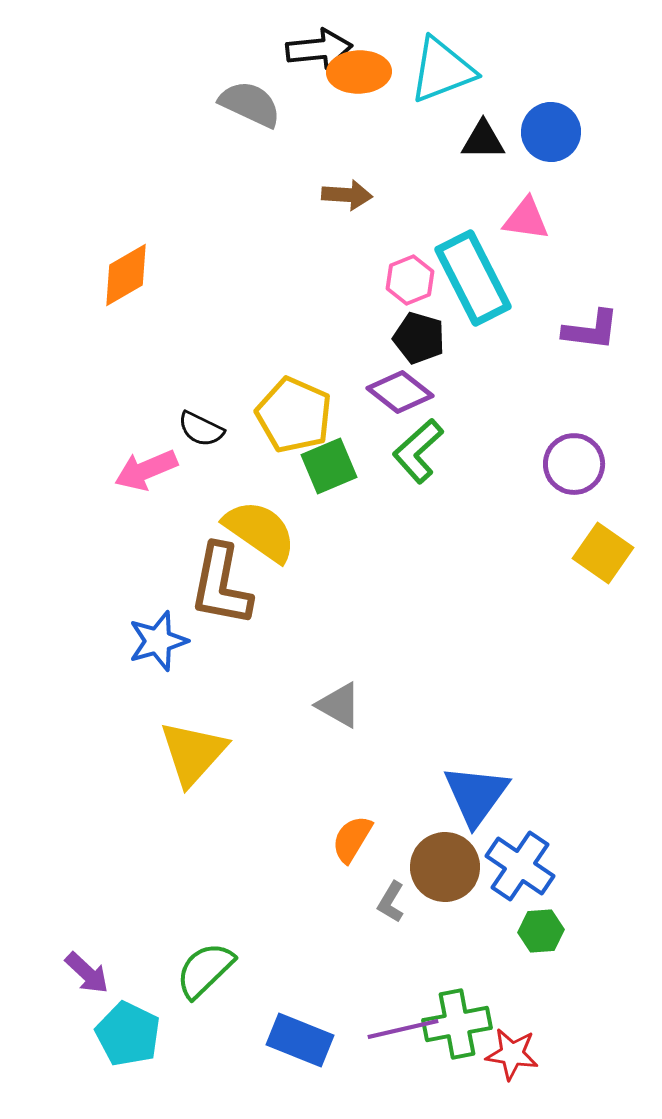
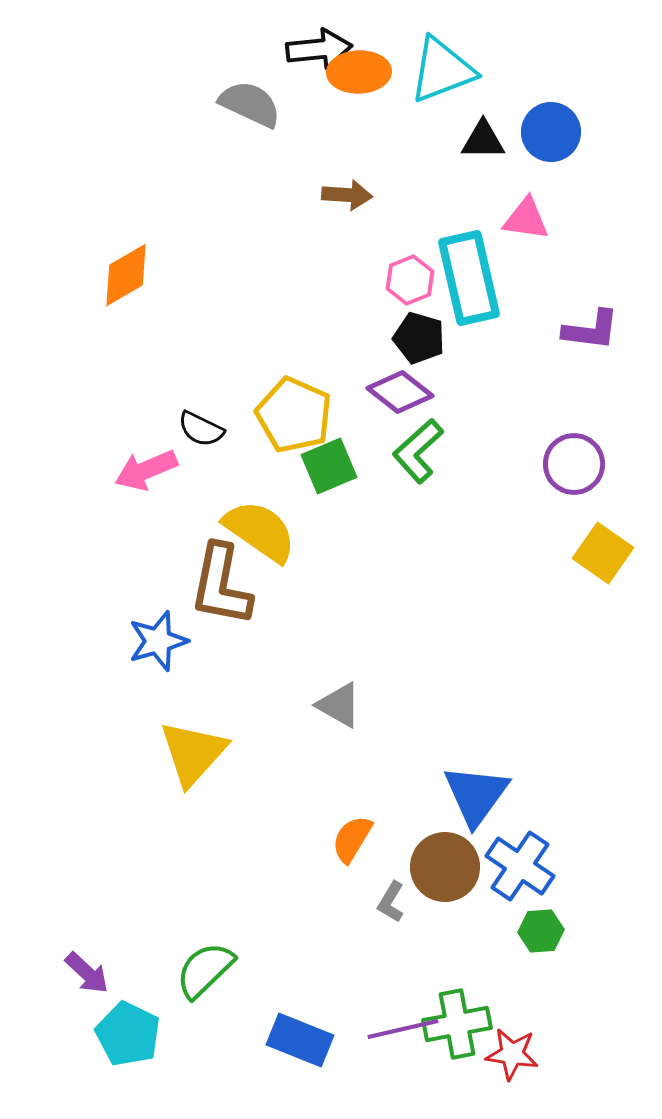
cyan rectangle: moved 4 px left; rotated 14 degrees clockwise
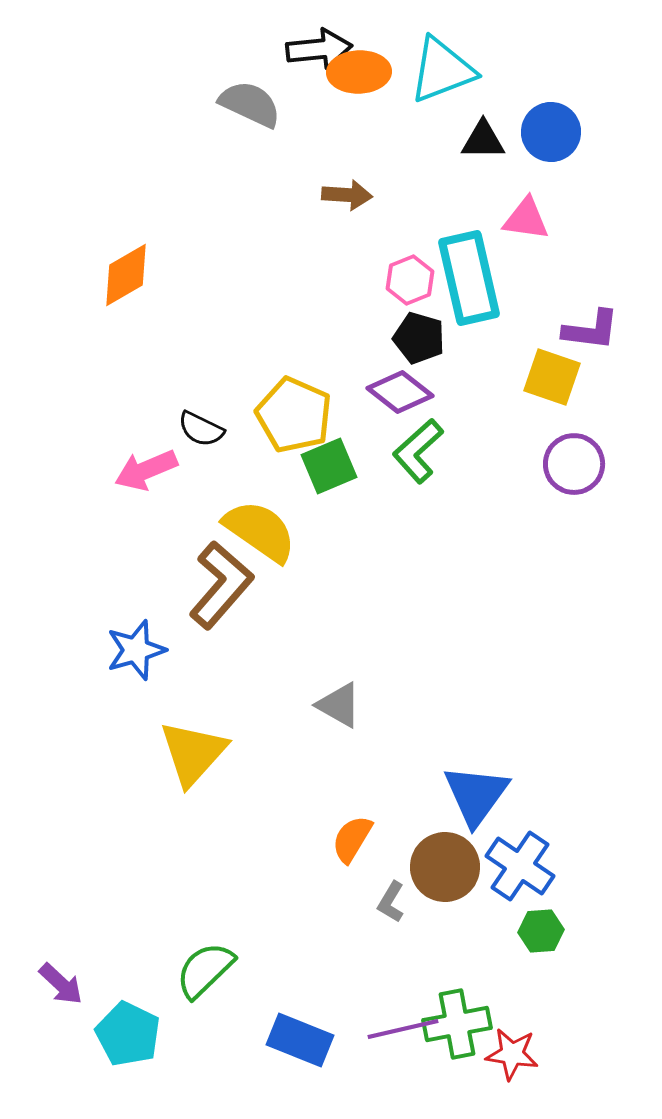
yellow square: moved 51 px left, 176 px up; rotated 16 degrees counterclockwise
brown L-shape: rotated 150 degrees counterclockwise
blue star: moved 22 px left, 9 px down
purple arrow: moved 26 px left, 11 px down
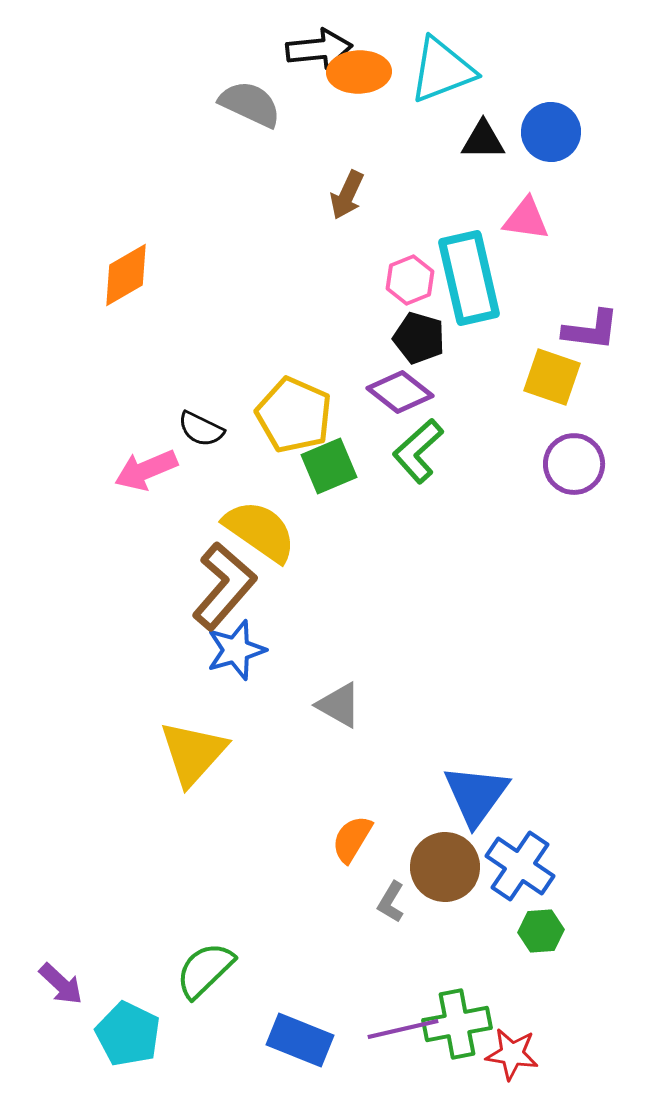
brown arrow: rotated 111 degrees clockwise
brown L-shape: moved 3 px right, 1 px down
blue star: moved 100 px right
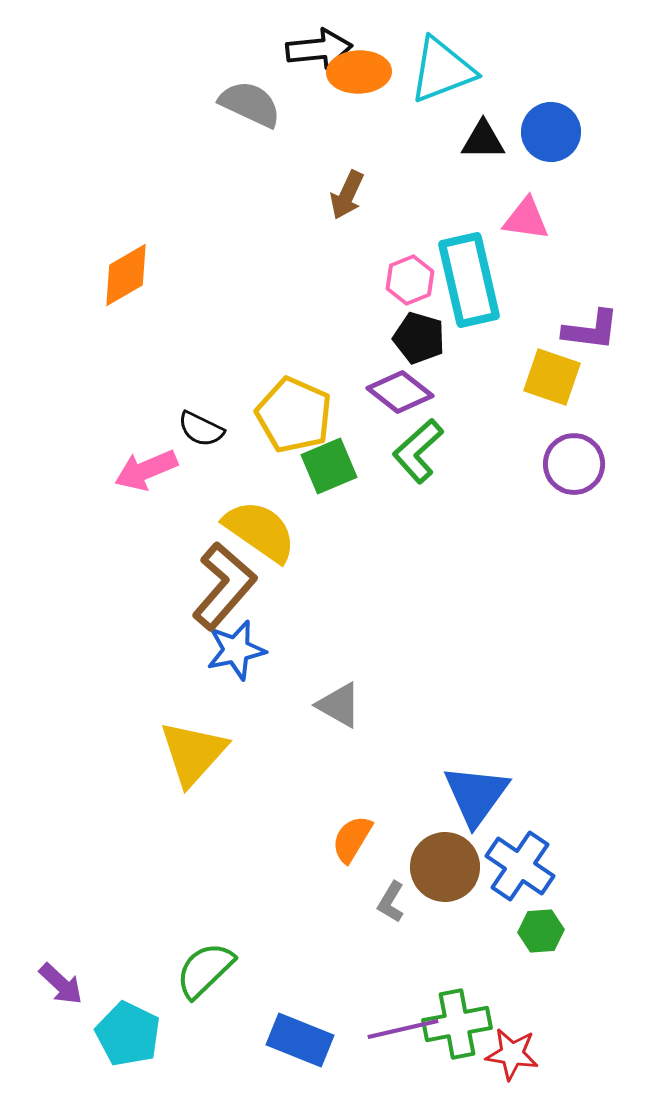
cyan rectangle: moved 2 px down
blue star: rotated 4 degrees clockwise
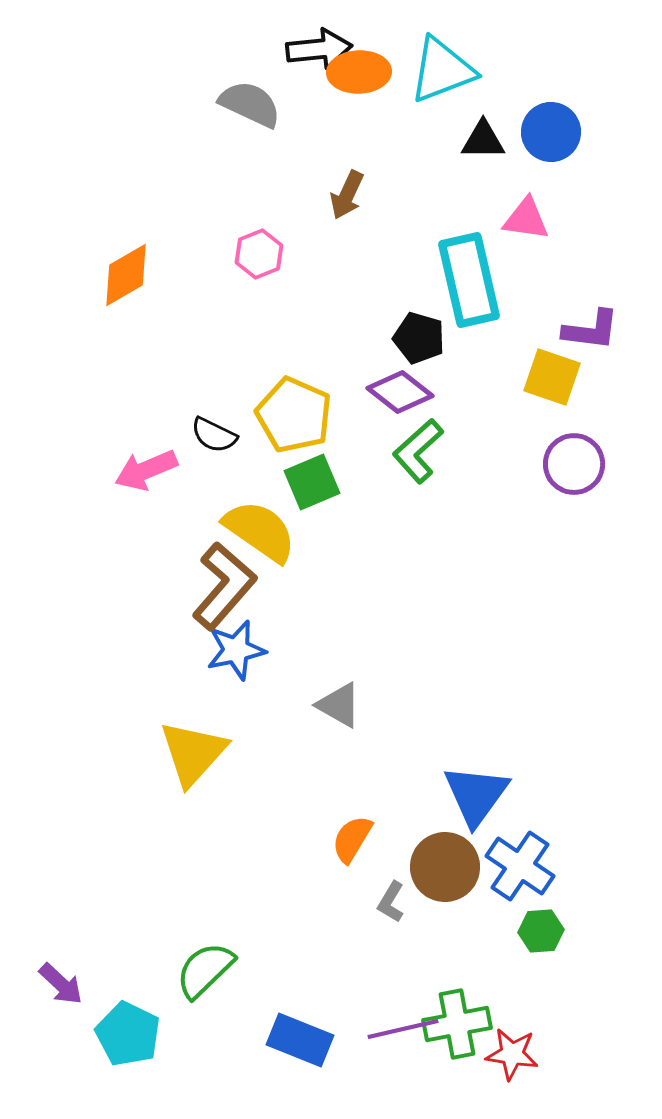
pink hexagon: moved 151 px left, 26 px up
black semicircle: moved 13 px right, 6 px down
green square: moved 17 px left, 16 px down
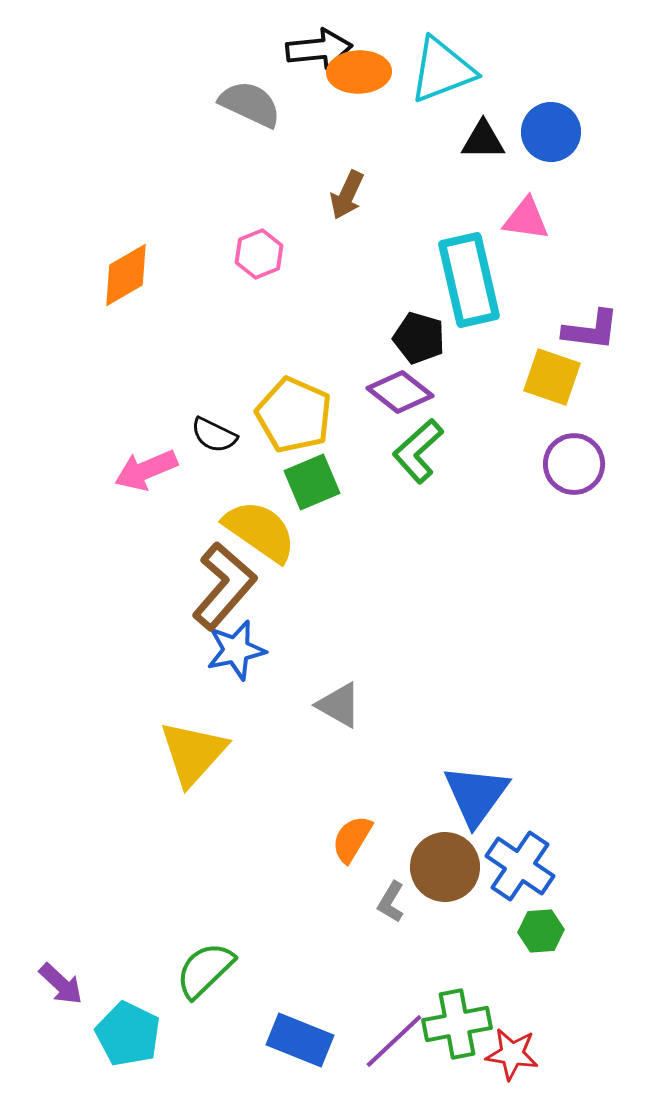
purple line: moved 9 px left, 12 px down; rotated 30 degrees counterclockwise
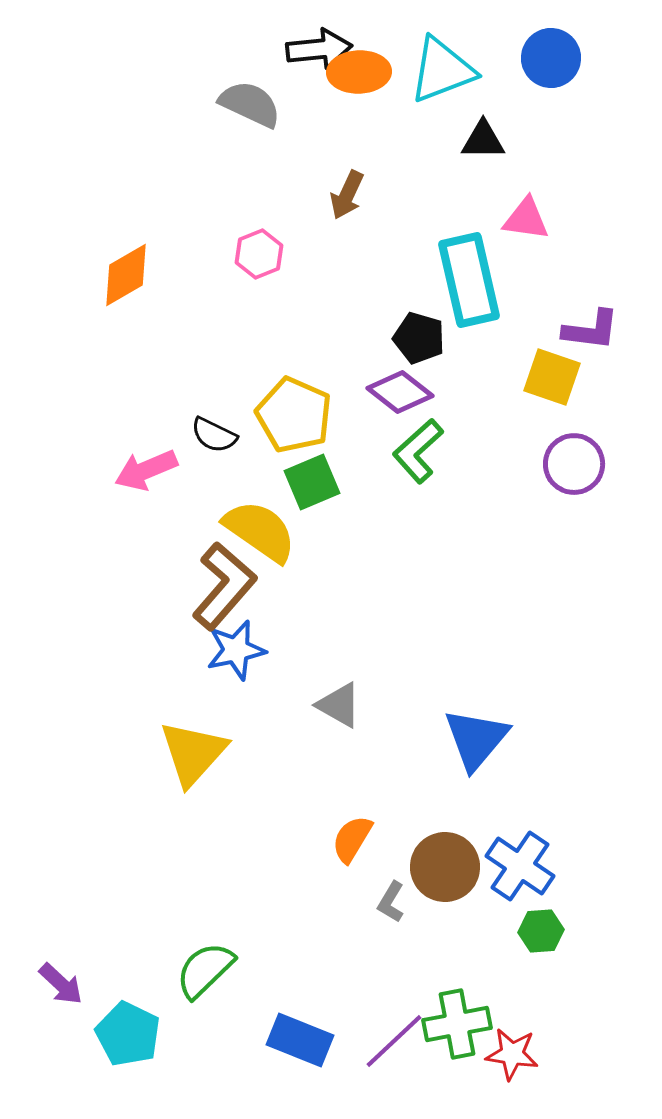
blue circle: moved 74 px up
blue triangle: moved 56 px up; rotated 4 degrees clockwise
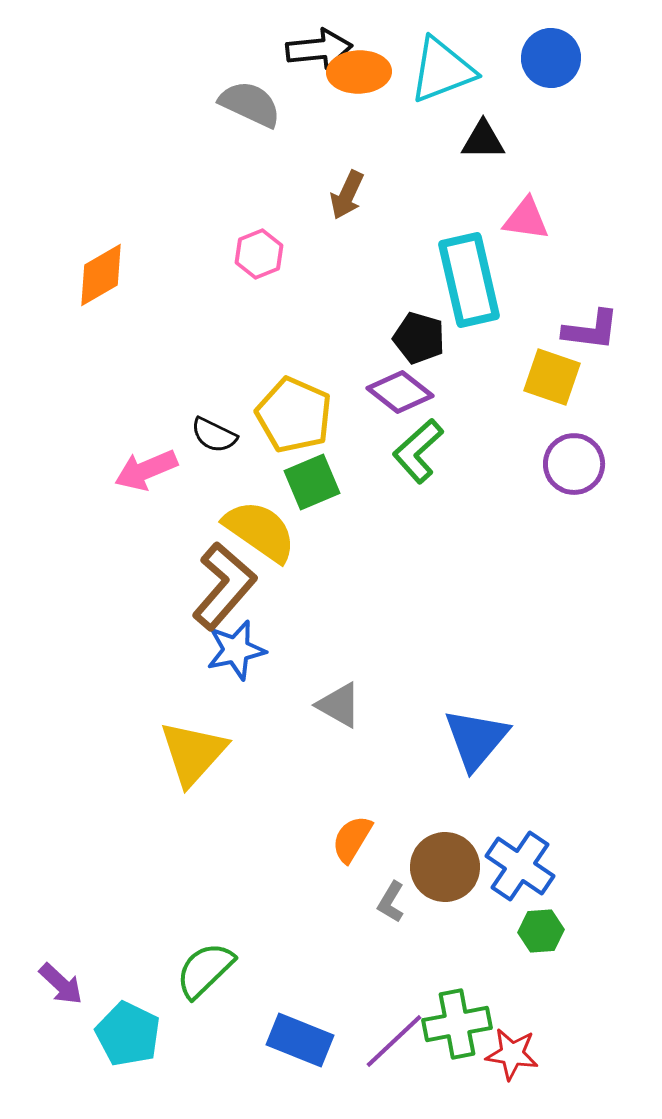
orange diamond: moved 25 px left
